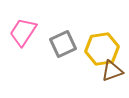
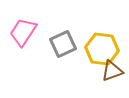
yellow hexagon: rotated 16 degrees clockwise
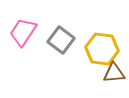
gray square: moved 2 px left, 4 px up; rotated 28 degrees counterclockwise
brown triangle: moved 2 px right, 2 px down; rotated 15 degrees clockwise
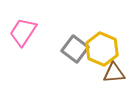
gray square: moved 14 px right, 9 px down
yellow hexagon: rotated 16 degrees clockwise
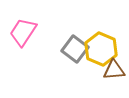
yellow hexagon: moved 1 px left
brown triangle: moved 3 px up
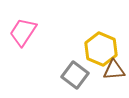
gray square: moved 26 px down
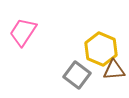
gray square: moved 2 px right
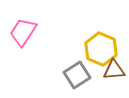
gray square: rotated 20 degrees clockwise
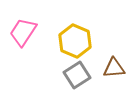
yellow hexagon: moved 26 px left, 8 px up
brown triangle: moved 2 px up
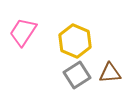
brown triangle: moved 4 px left, 5 px down
